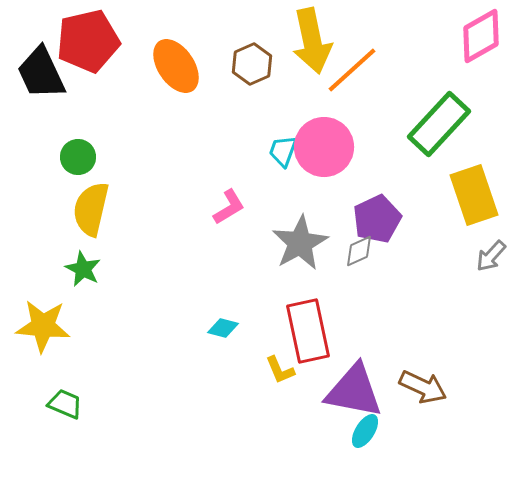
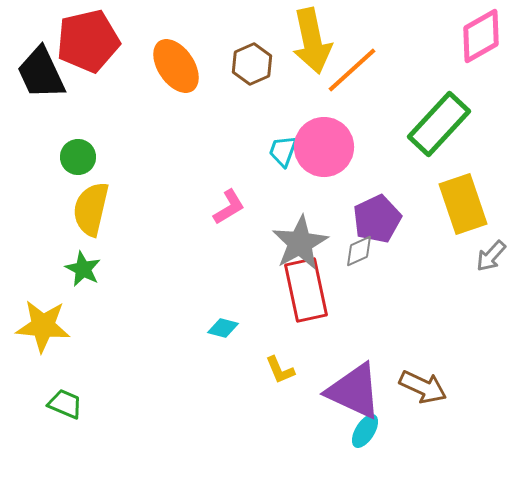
yellow rectangle: moved 11 px left, 9 px down
red rectangle: moved 2 px left, 41 px up
purple triangle: rotated 14 degrees clockwise
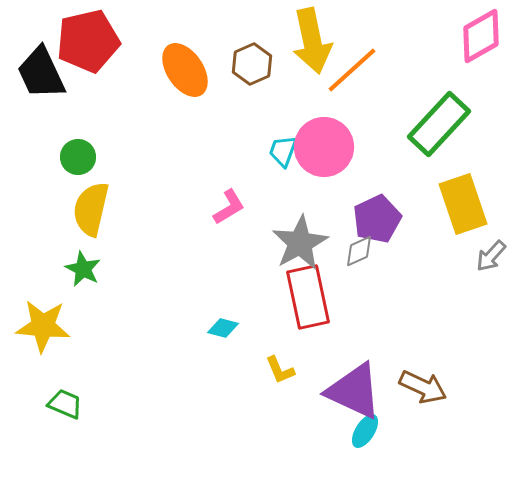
orange ellipse: moved 9 px right, 4 px down
red rectangle: moved 2 px right, 7 px down
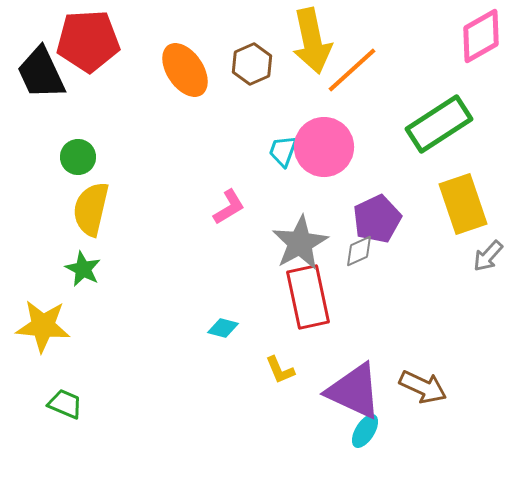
red pentagon: rotated 10 degrees clockwise
green rectangle: rotated 14 degrees clockwise
gray arrow: moved 3 px left
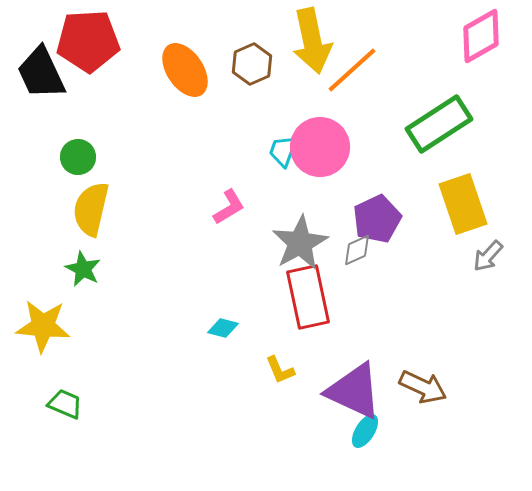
pink circle: moved 4 px left
gray diamond: moved 2 px left, 1 px up
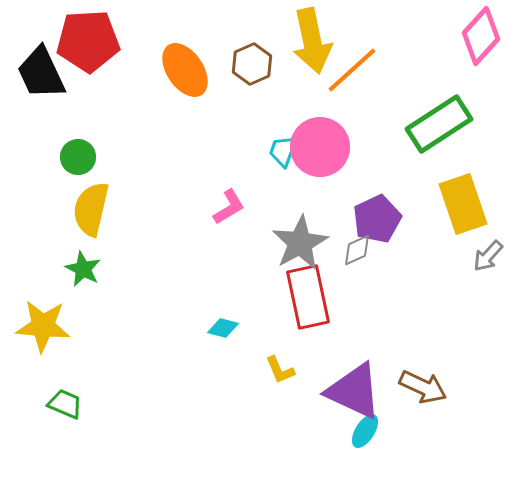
pink diamond: rotated 18 degrees counterclockwise
